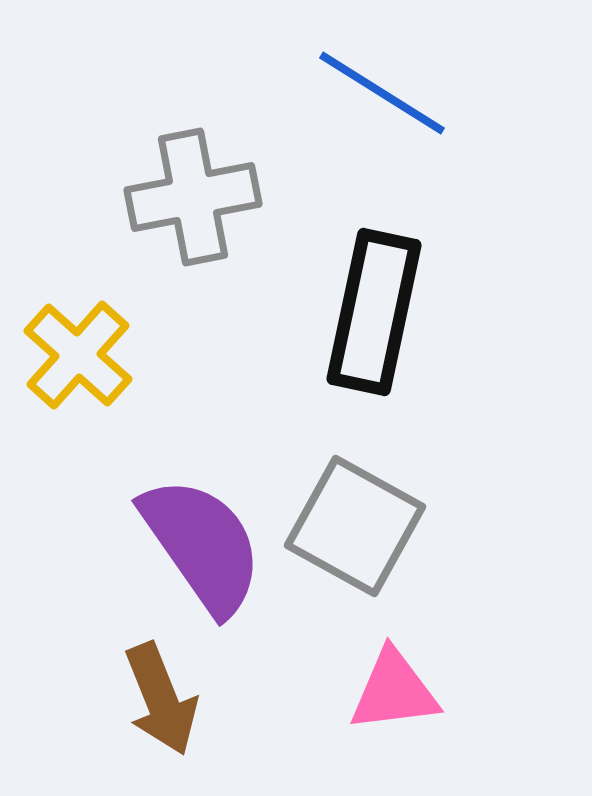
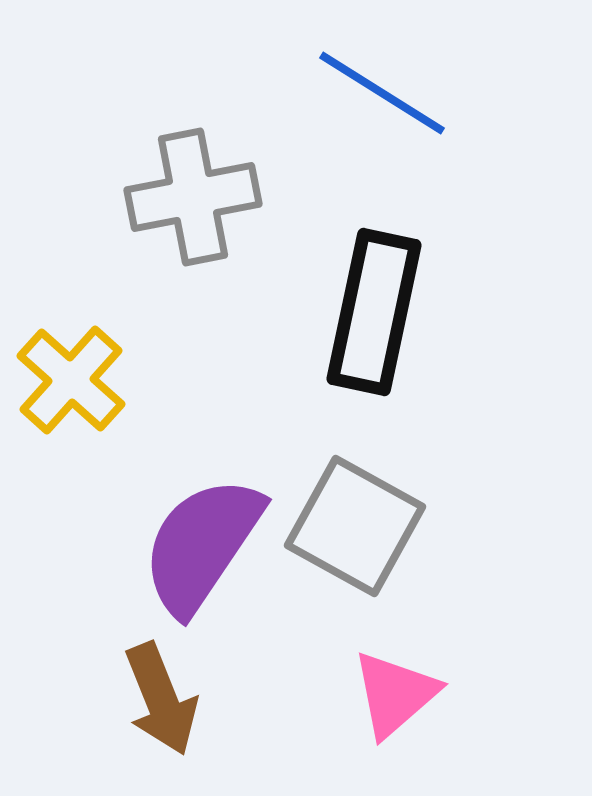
yellow cross: moved 7 px left, 25 px down
purple semicircle: rotated 111 degrees counterclockwise
pink triangle: moved 1 px right, 3 px down; rotated 34 degrees counterclockwise
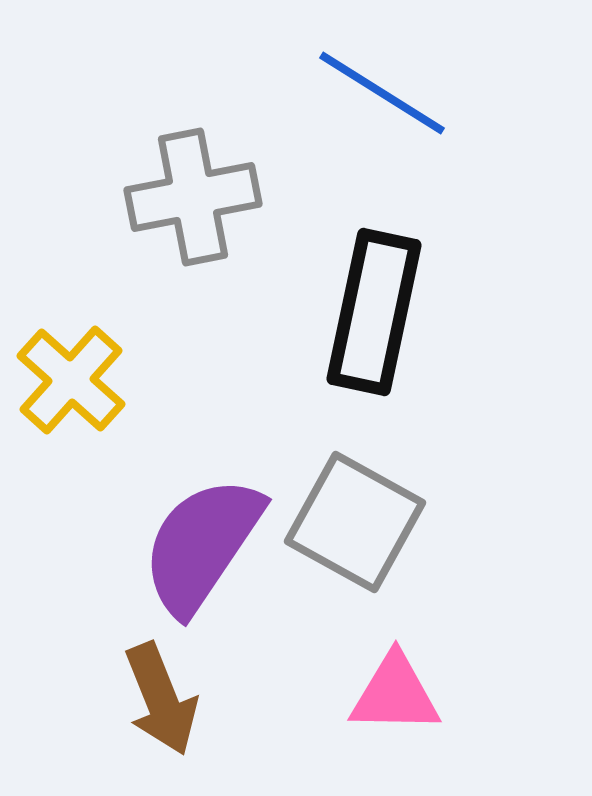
gray square: moved 4 px up
pink triangle: rotated 42 degrees clockwise
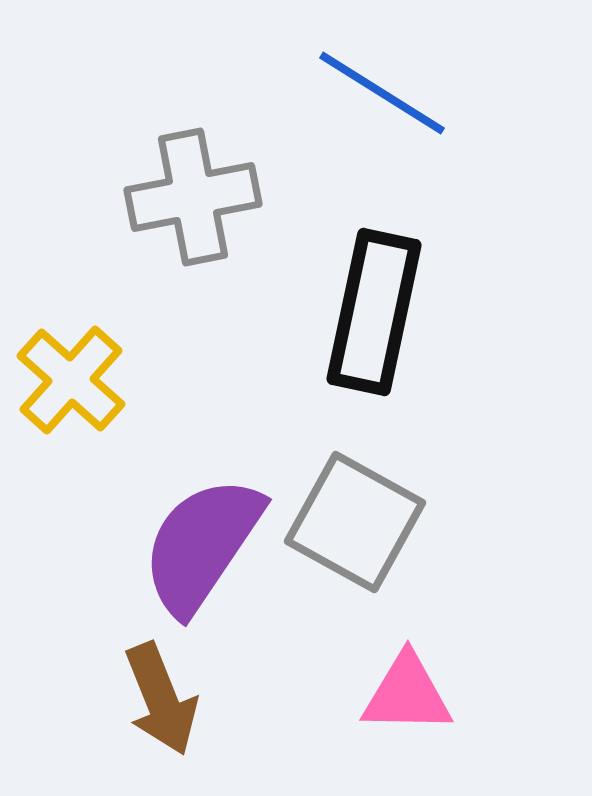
pink triangle: moved 12 px right
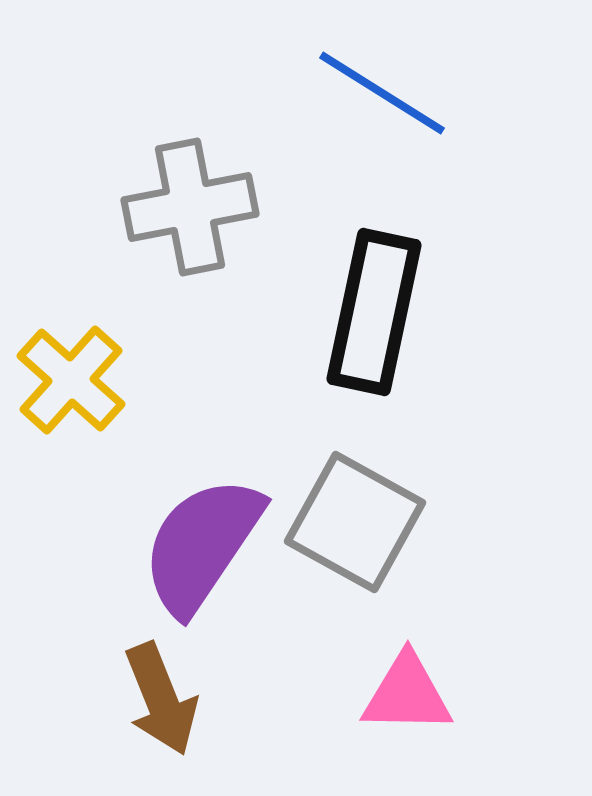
gray cross: moved 3 px left, 10 px down
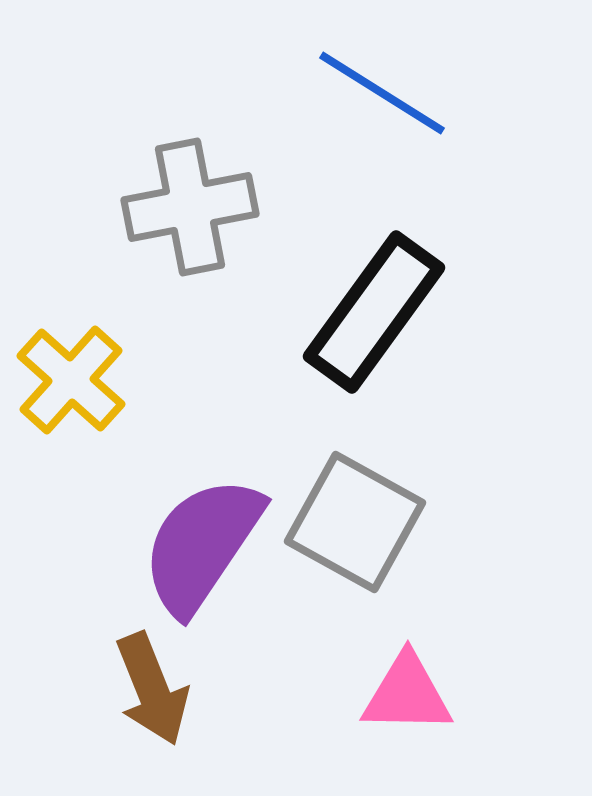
black rectangle: rotated 24 degrees clockwise
brown arrow: moved 9 px left, 10 px up
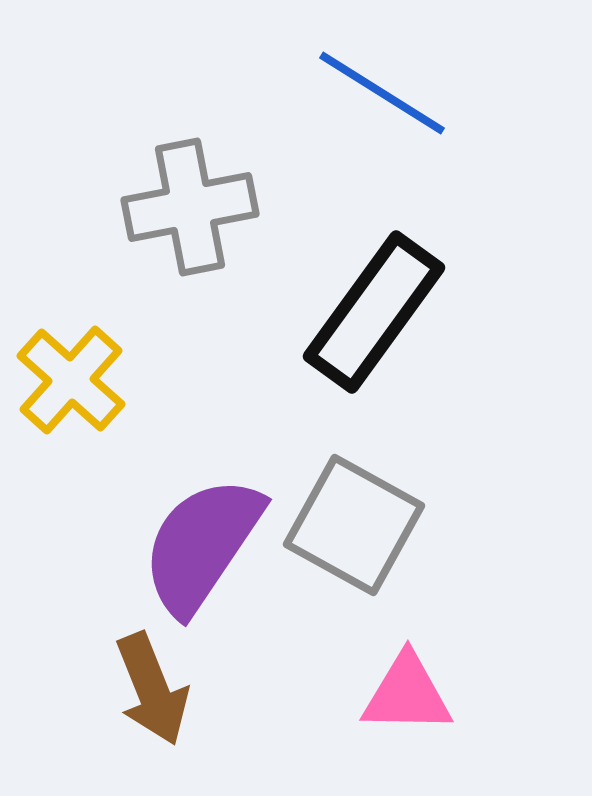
gray square: moved 1 px left, 3 px down
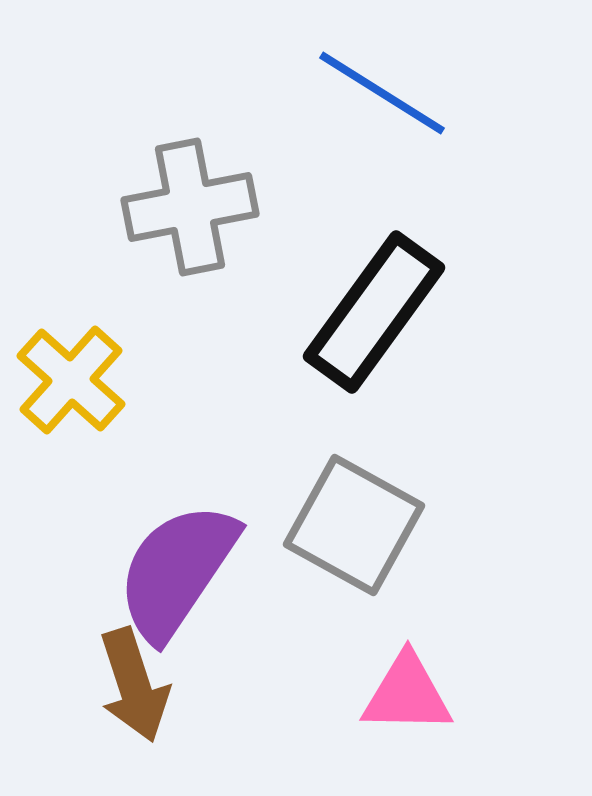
purple semicircle: moved 25 px left, 26 px down
brown arrow: moved 18 px left, 4 px up; rotated 4 degrees clockwise
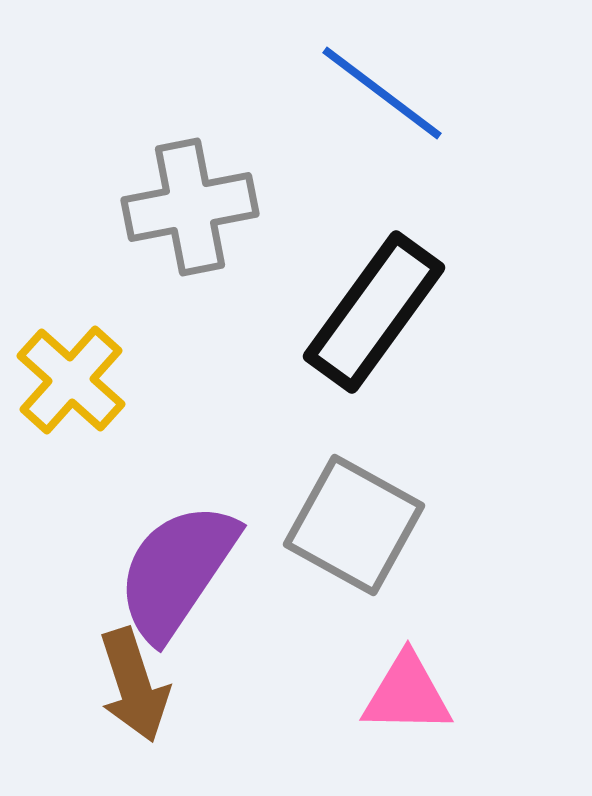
blue line: rotated 5 degrees clockwise
